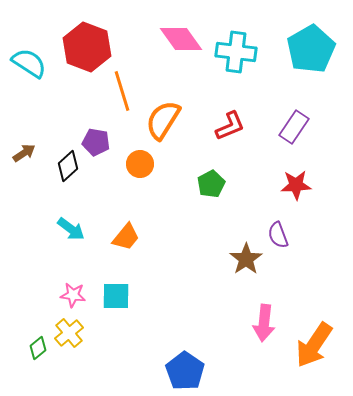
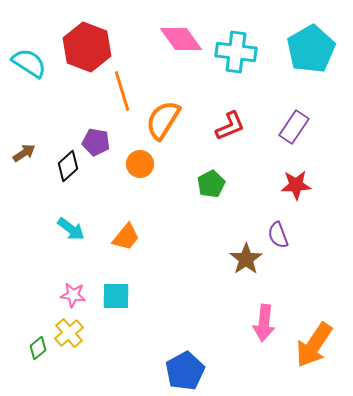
blue pentagon: rotated 9 degrees clockwise
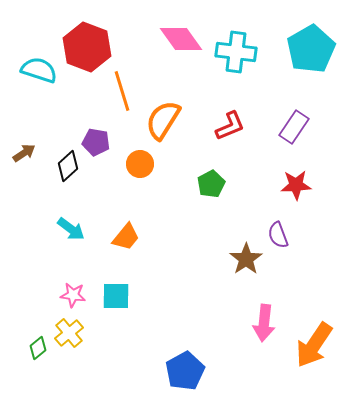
cyan semicircle: moved 10 px right, 7 px down; rotated 15 degrees counterclockwise
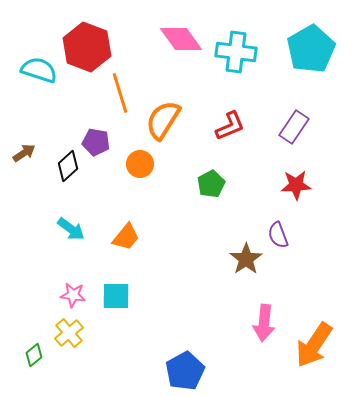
orange line: moved 2 px left, 2 px down
green diamond: moved 4 px left, 7 px down
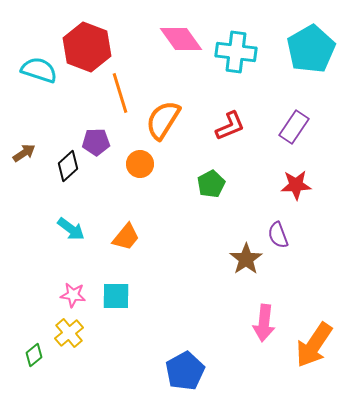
purple pentagon: rotated 12 degrees counterclockwise
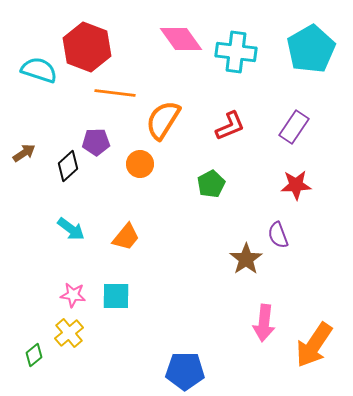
orange line: moved 5 px left; rotated 66 degrees counterclockwise
blue pentagon: rotated 30 degrees clockwise
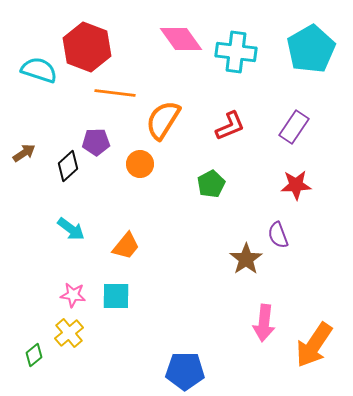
orange trapezoid: moved 9 px down
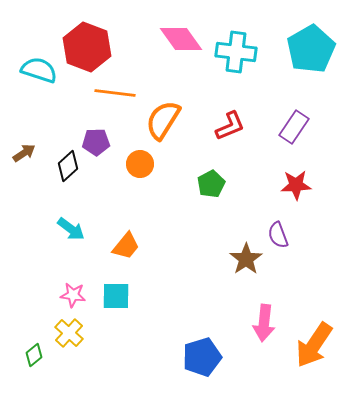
yellow cross: rotated 8 degrees counterclockwise
blue pentagon: moved 17 px right, 14 px up; rotated 18 degrees counterclockwise
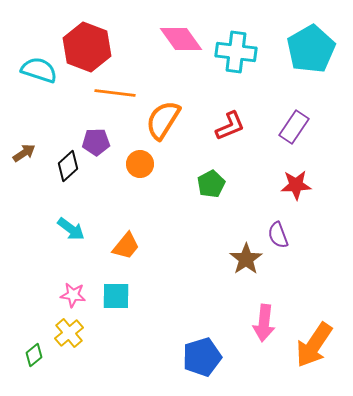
yellow cross: rotated 8 degrees clockwise
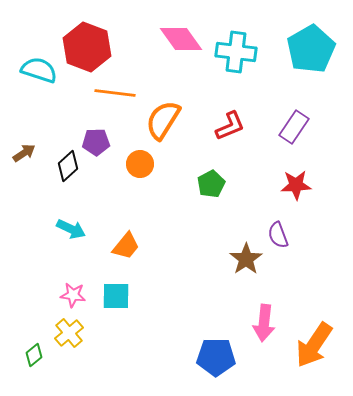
cyan arrow: rotated 12 degrees counterclockwise
blue pentagon: moved 14 px right; rotated 18 degrees clockwise
